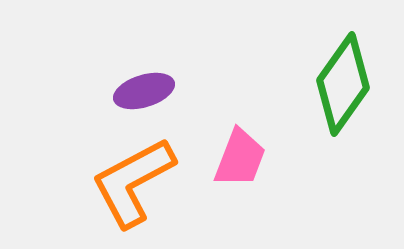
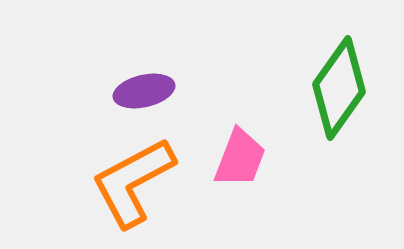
green diamond: moved 4 px left, 4 px down
purple ellipse: rotated 4 degrees clockwise
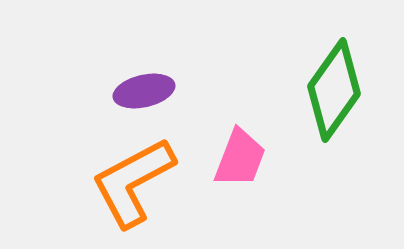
green diamond: moved 5 px left, 2 px down
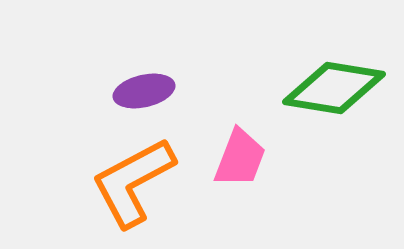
green diamond: moved 2 px up; rotated 64 degrees clockwise
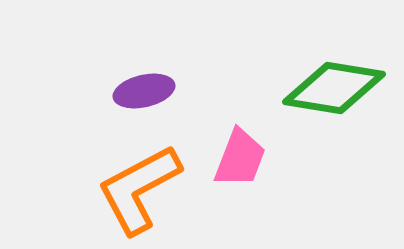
orange L-shape: moved 6 px right, 7 px down
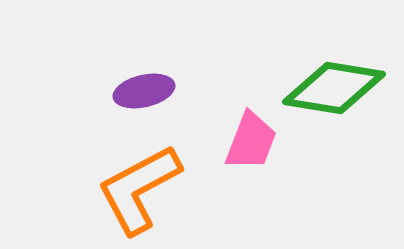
pink trapezoid: moved 11 px right, 17 px up
